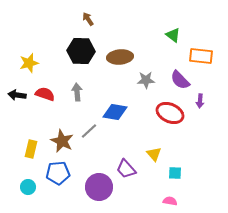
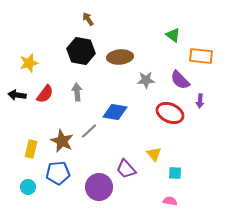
black hexagon: rotated 8 degrees clockwise
red semicircle: rotated 108 degrees clockwise
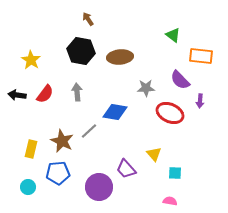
yellow star: moved 2 px right, 3 px up; rotated 24 degrees counterclockwise
gray star: moved 8 px down
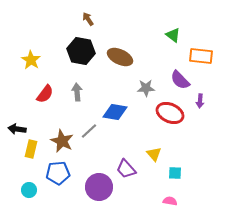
brown ellipse: rotated 30 degrees clockwise
black arrow: moved 34 px down
cyan circle: moved 1 px right, 3 px down
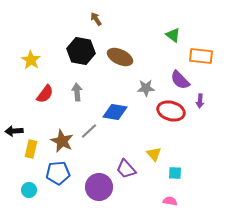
brown arrow: moved 8 px right
red ellipse: moved 1 px right, 2 px up; rotated 8 degrees counterclockwise
black arrow: moved 3 px left, 2 px down; rotated 12 degrees counterclockwise
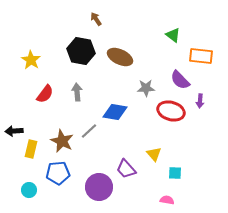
pink semicircle: moved 3 px left, 1 px up
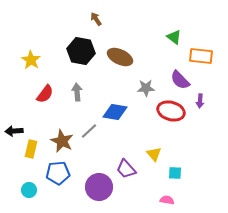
green triangle: moved 1 px right, 2 px down
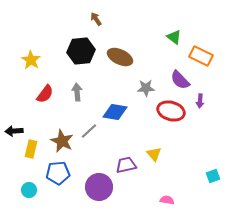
black hexagon: rotated 16 degrees counterclockwise
orange rectangle: rotated 20 degrees clockwise
purple trapezoid: moved 4 px up; rotated 120 degrees clockwise
cyan square: moved 38 px right, 3 px down; rotated 24 degrees counterclockwise
